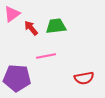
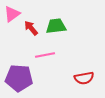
pink line: moved 1 px left, 1 px up
purple pentagon: moved 2 px right
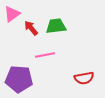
purple pentagon: moved 1 px down
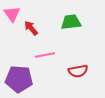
pink triangle: rotated 30 degrees counterclockwise
green trapezoid: moved 15 px right, 4 px up
red semicircle: moved 6 px left, 7 px up
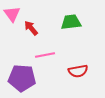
purple pentagon: moved 3 px right, 1 px up
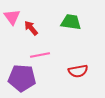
pink triangle: moved 3 px down
green trapezoid: rotated 15 degrees clockwise
pink line: moved 5 px left
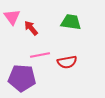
red semicircle: moved 11 px left, 9 px up
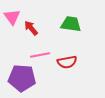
green trapezoid: moved 2 px down
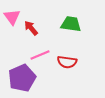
pink line: rotated 12 degrees counterclockwise
red semicircle: rotated 18 degrees clockwise
purple pentagon: rotated 28 degrees counterclockwise
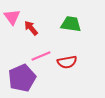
pink line: moved 1 px right, 1 px down
red semicircle: rotated 18 degrees counterclockwise
